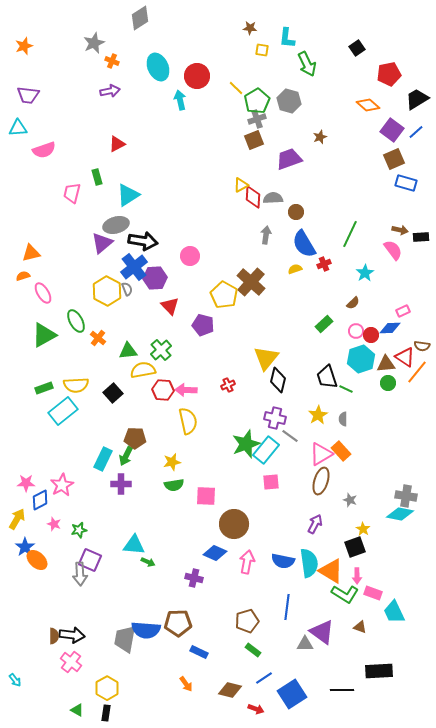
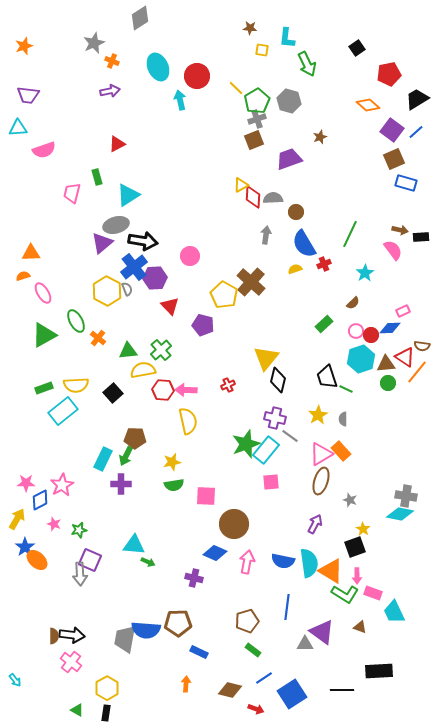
orange triangle at (31, 253): rotated 12 degrees clockwise
orange arrow at (186, 684): rotated 140 degrees counterclockwise
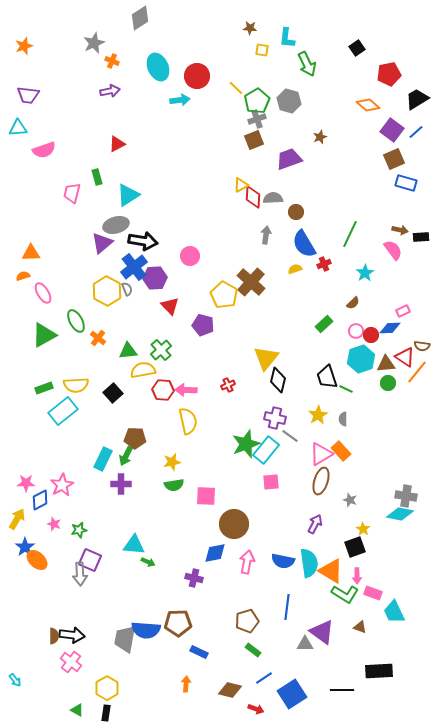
cyan arrow at (180, 100): rotated 96 degrees clockwise
blue diamond at (215, 553): rotated 35 degrees counterclockwise
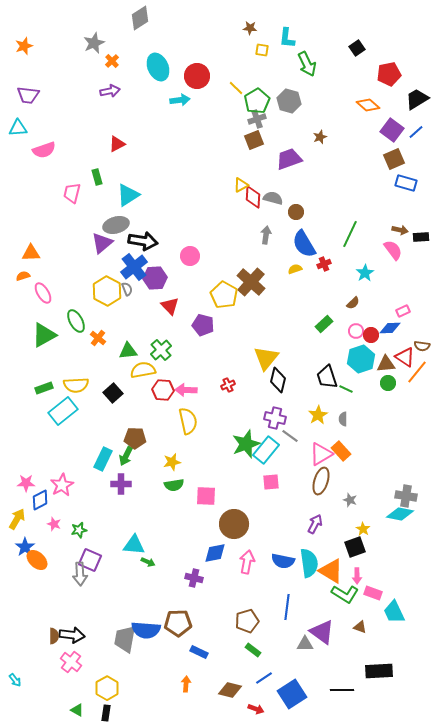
orange cross at (112, 61): rotated 24 degrees clockwise
gray semicircle at (273, 198): rotated 18 degrees clockwise
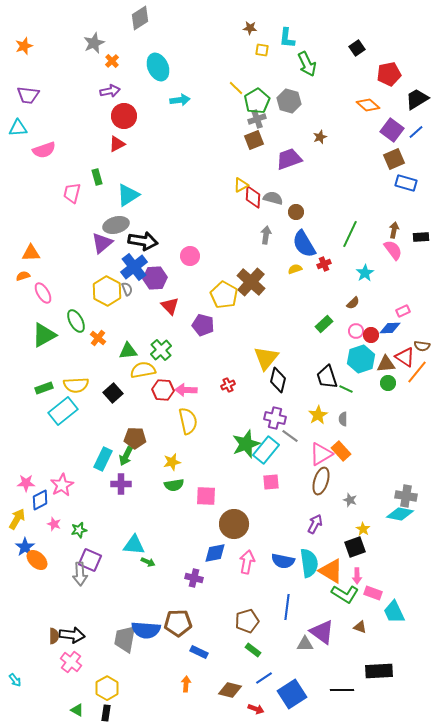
red circle at (197, 76): moved 73 px left, 40 px down
brown arrow at (400, 230): moved 6 px left; rotated 91 degrees counterclockwise
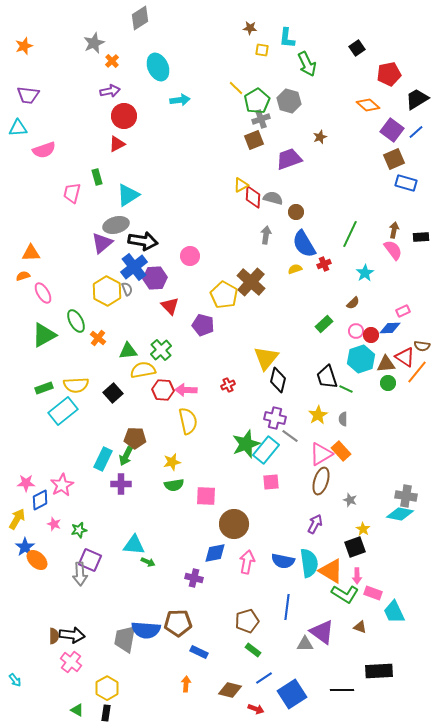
gray cross at (257, 119): moved 4 px right
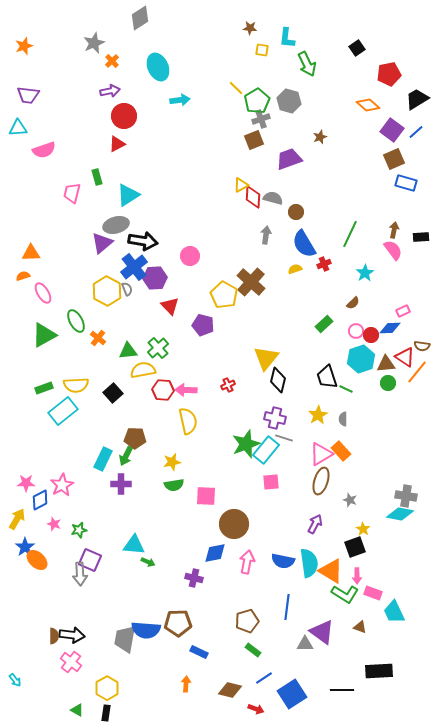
green cross at (161, 350): moved 3 px left, 2 px up
gray line at (290, 436): moved 6 px left, 2 px down; rotated 18 degrees counterclockwise
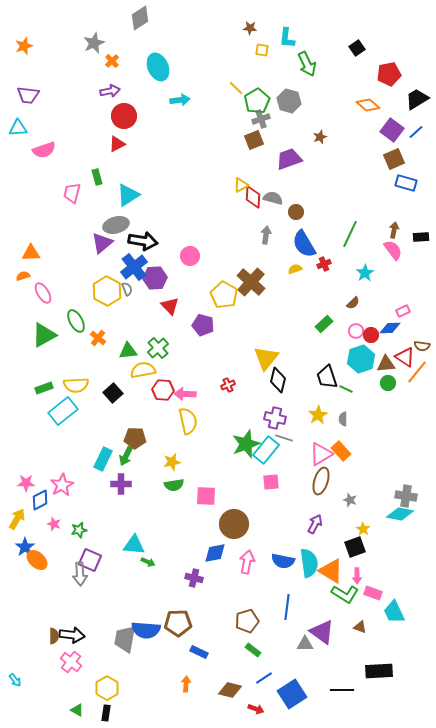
pink arrow at (186, 390): moved 1 px left, 4 px down
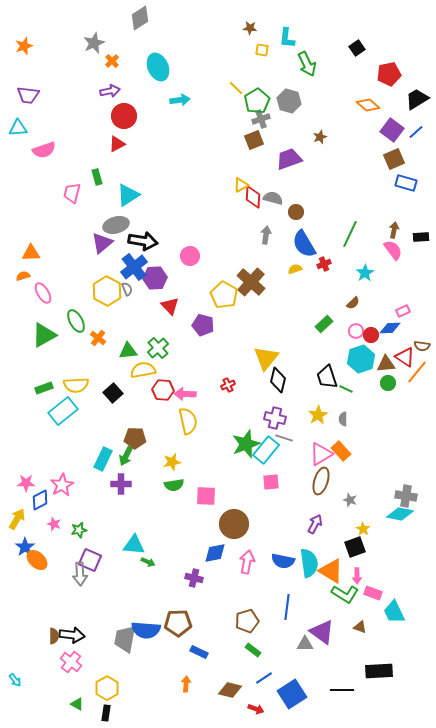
green triangle at (77, 710): moved 6 px up
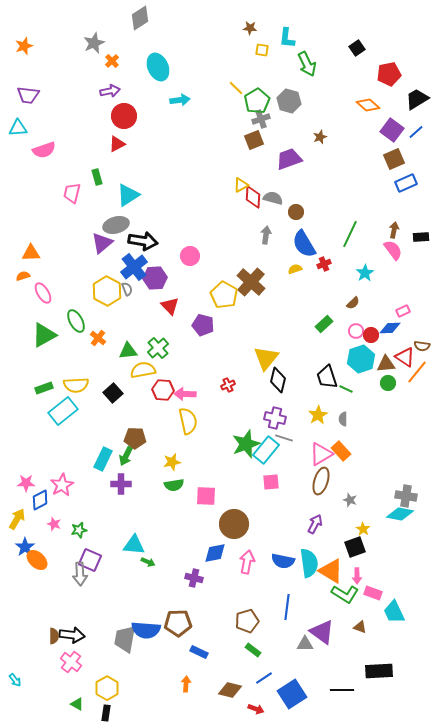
blue rectangle at (406, 183): rotated 40 degrees counterclockwise
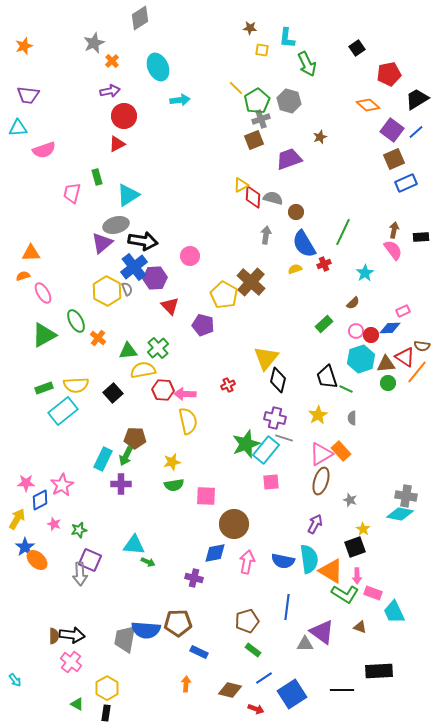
green line at (350, 234): moved 7 px left, 2 px up
gray semicircle at (343, 419): moved 9 px right, 1 px up
cyan semicircle at (309, 563): moved 4 px up
